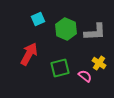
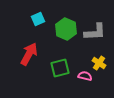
pink semicircle: rotated 24 degrees counterclockwise
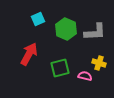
yellow cross: rotated 16 degrees counterclockwise
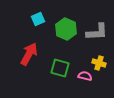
gray L-shape: moved 2 px right
green square: rotated 30 degrees clockwise
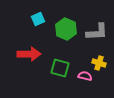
red arrow: rotated 60 degrees clockwise
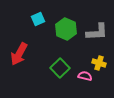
red arrow: moved 10 px left; rotated 120 degrees clockwise
green square: rotated 30 degrees clockwise
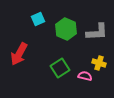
green square: rotated 12 degrees clockwise
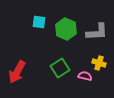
cyan square: moved 1 px right, 3 px down; rotated 32 degrees clockwise
red arrow: moved 2 px left, 18 px down
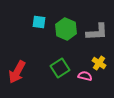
yellow cross: rotated 16 degrees clockwise
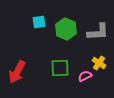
cyan square: rotated 16 degrees counterclockwise
gray L-shape: moved 1 px right
green square: rotated 30 degrees clockwise
pink semicircle: rotated 40 degrees counterclockwise
